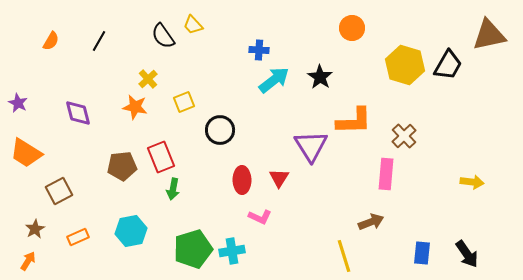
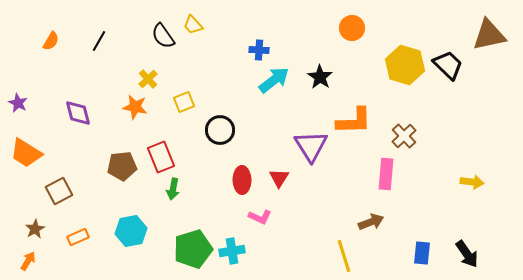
black trapezoid: rotated 76 degrees counterclockwise
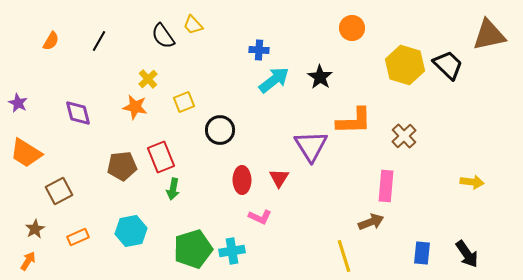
pink rectangle: moved 12 px down
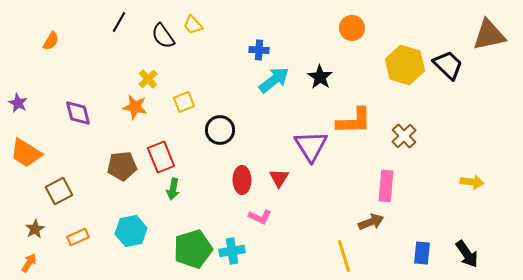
black line: moved 20 px right, 19 px up
orange arrow: moved 1 px right, 2 px down
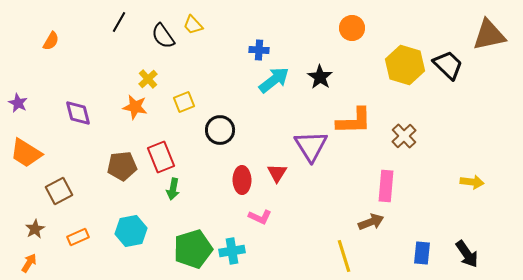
red triangle: moved 2 px left, 5 px up
